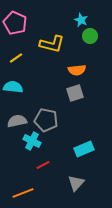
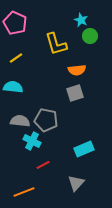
yellow L-shape: moved 4 px right; rotated 60 degrees clockwise
gray semicircle: moved 3 px right; rotated 18 degrees clockwise
orange line: moved 1 px right, 1 px up
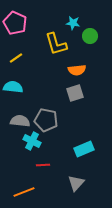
cyan star: moved 8 px left, 3 px down; rotated 16 degrees counterclockwise
red line: rotated 24 degrees clockwise
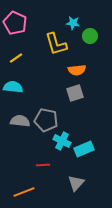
cyan cross: moved 30 px right
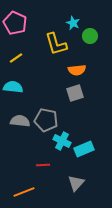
cyan star: rotated 16 degrees clockwise
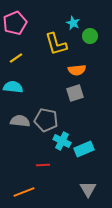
pink pentagon: rotated 25 degrees clockwise
gray triangle: moved 12 px right, 6 px down; rotated 12 degrees counterclockwise
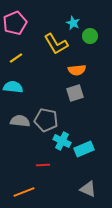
yellow L-shape: rotated 15 degrees counterclockwise
gray triangle: rotated 36 degrees counterclockwise
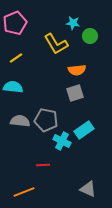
cyan star: rotated 16 degrees counterclockwise
cyan rectangle: moved 19 px up; rotated 12 degrees counterclockwise
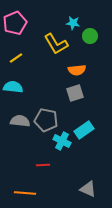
orange line: moved 1 px right, 1 px down; rotated 25 degrees clockwise
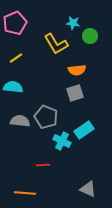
gray pentagon: moved 3 px up; rotated 10 degrees clockwise
